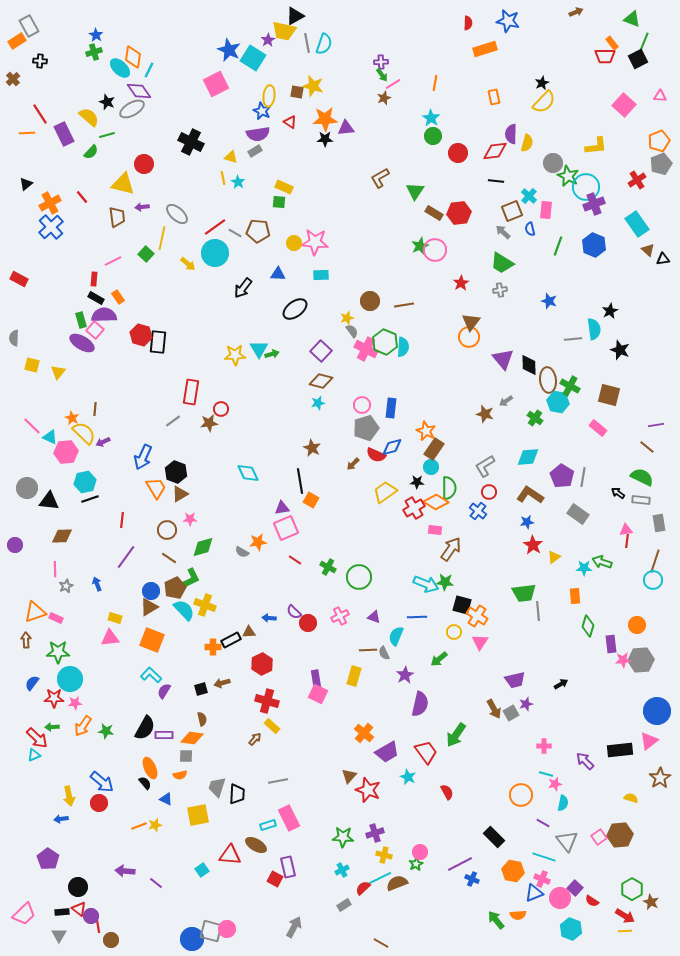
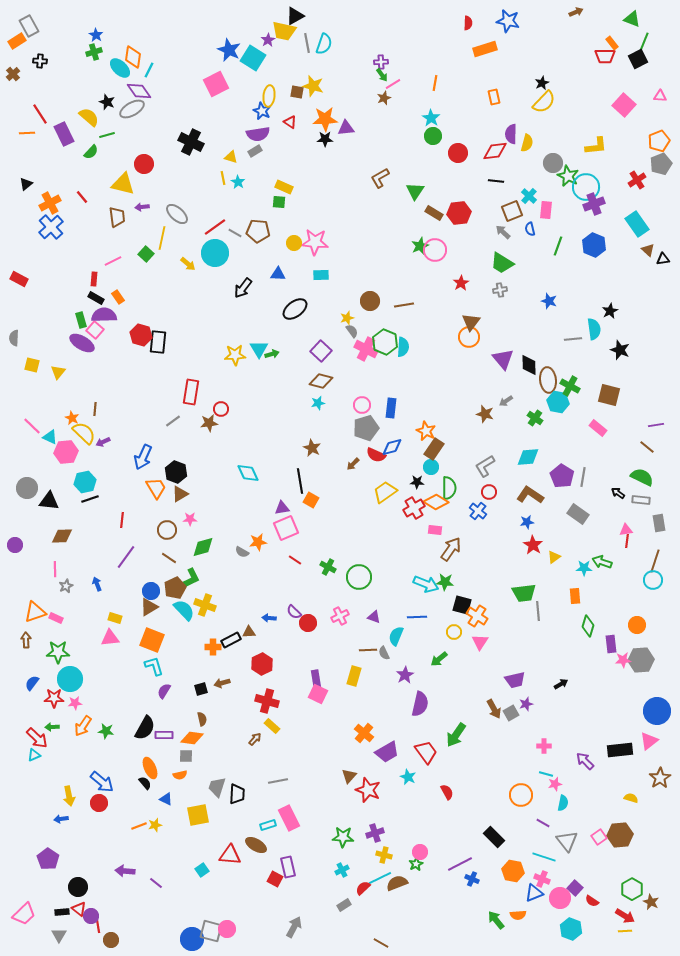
brown cross at (13, 79): moved 5 px up
cyan L-shape at (151, 675): moved 3 px right, 9 px up; rotated 30 degrees clockwise
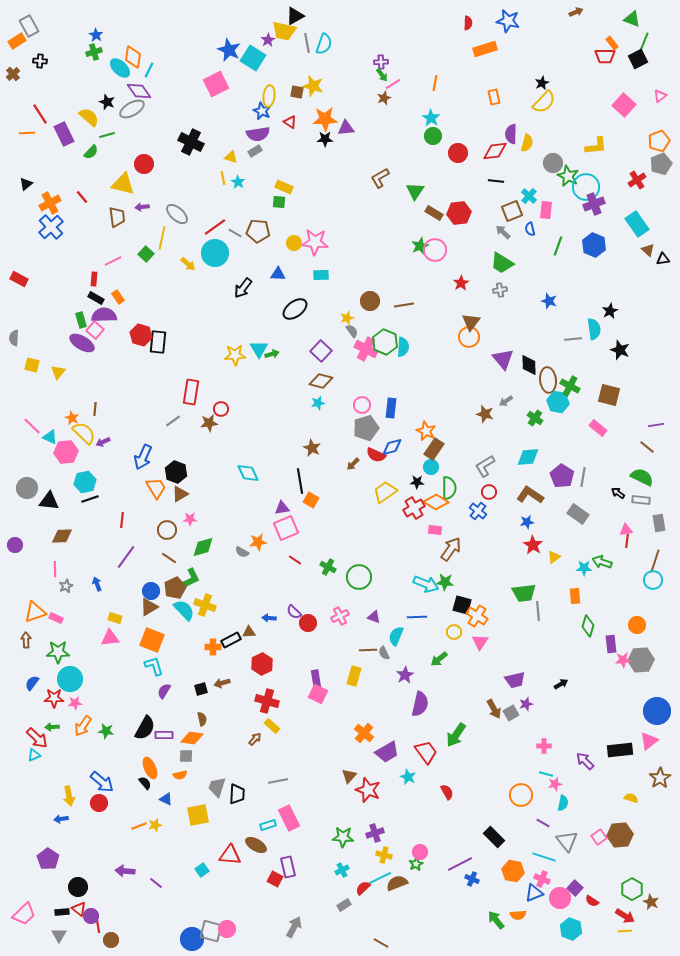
pink triangle at (660, 96): rotated 40 degrees counterclockwise
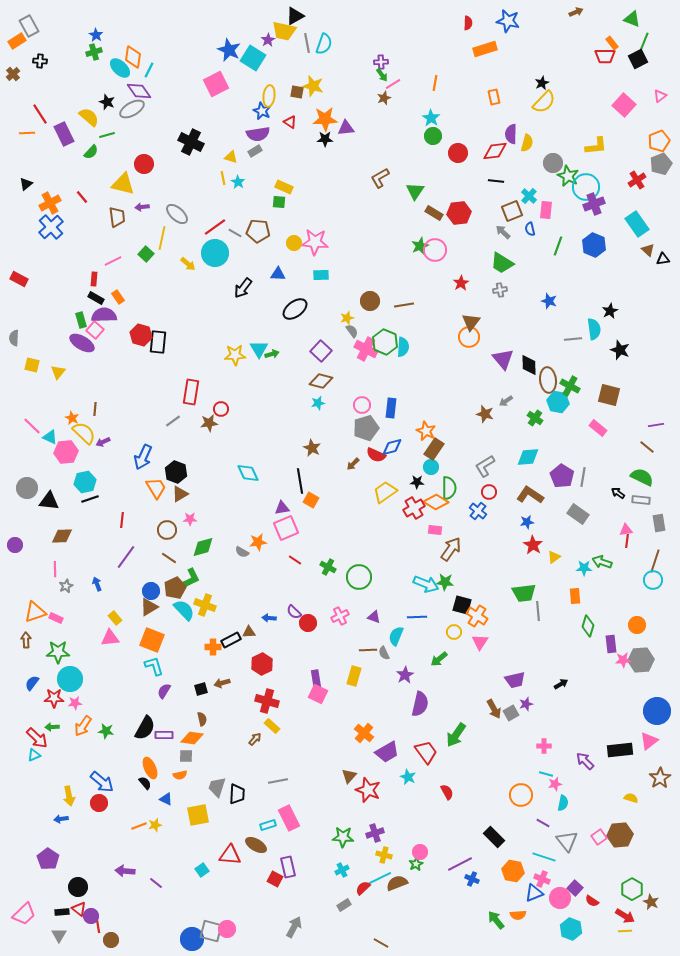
yellow rectangle at (115, 618): rotated 32 degrees clockwise
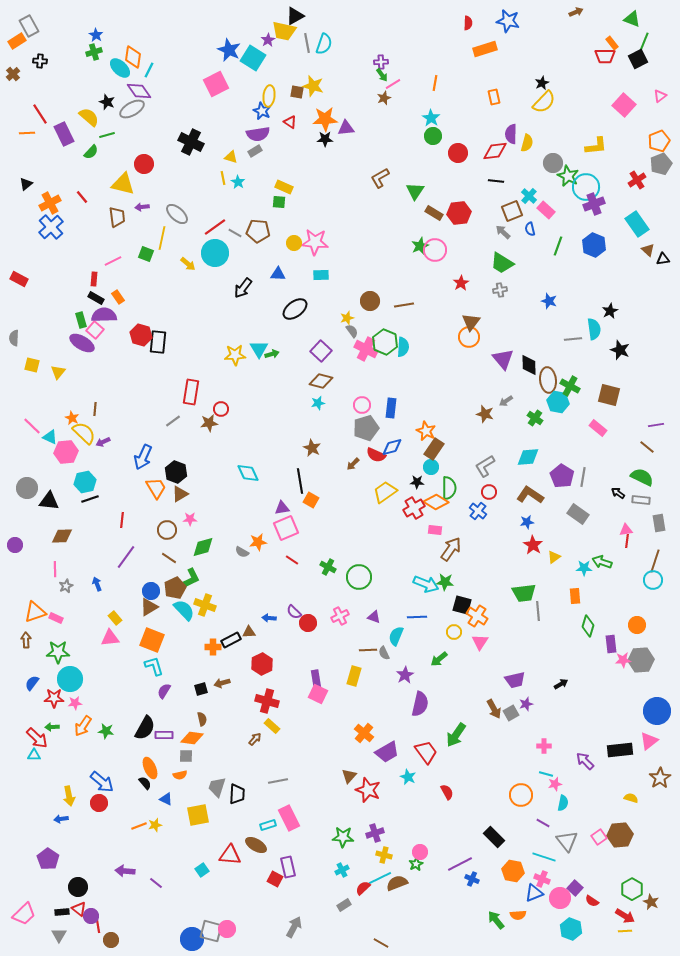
pink rectangle at (546, 210): rotated 54 degrees counterclockwise
green square at (146, 254): rotated 21 degrees counterclockwise
red line at (295, 560): moved 3 px left
cyan triangle at (34, 755): rotated 24 degrees clockwise
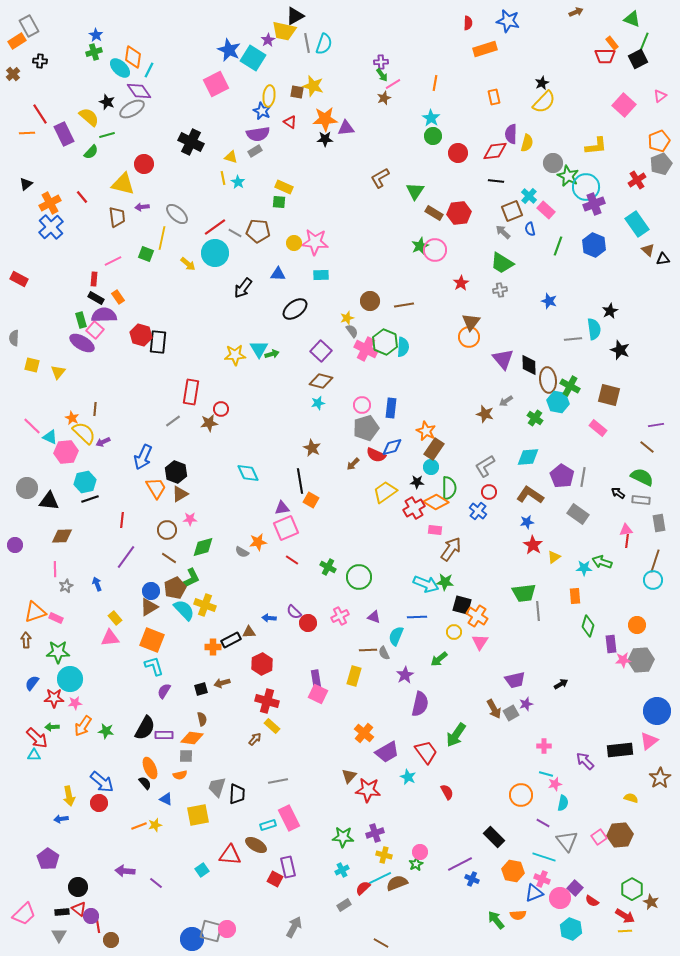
red star at (368, 790): rotated 15 degrees counterclockwise
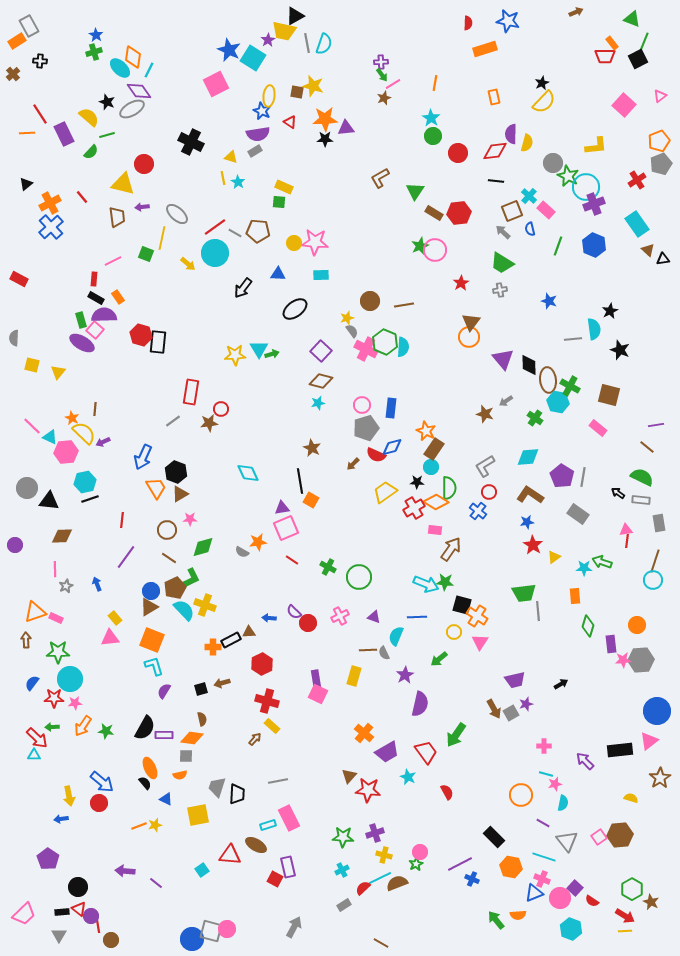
orange hexagon at (513, 871): moved 2 px left, 4 px up
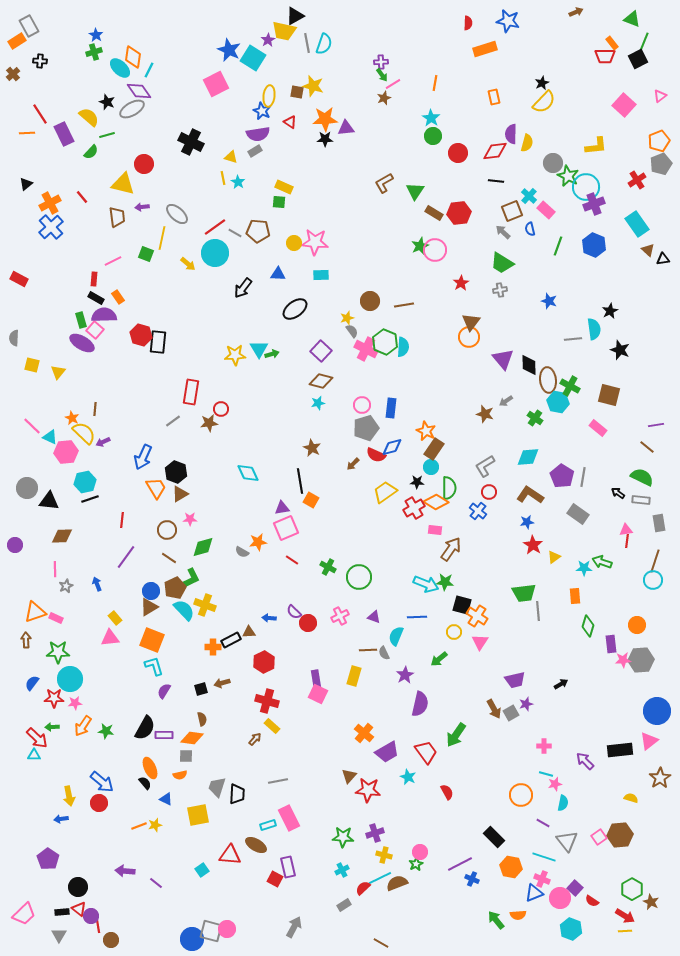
brown L-shape at (380, 178): moved 4 px right, 5 px down
red hexagon at (262, 664): moved 2 px right, 2 px up
